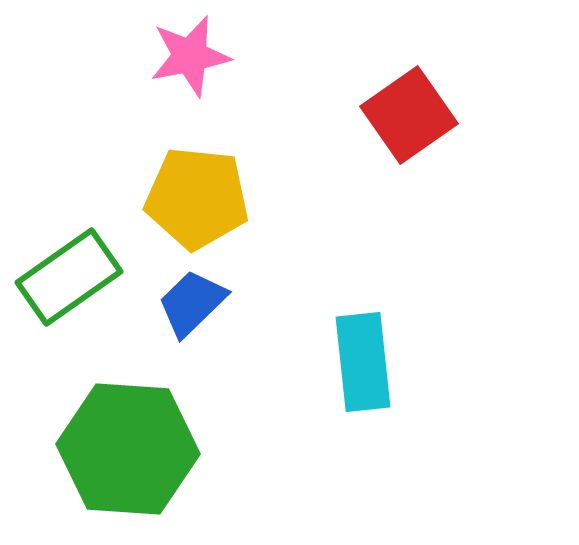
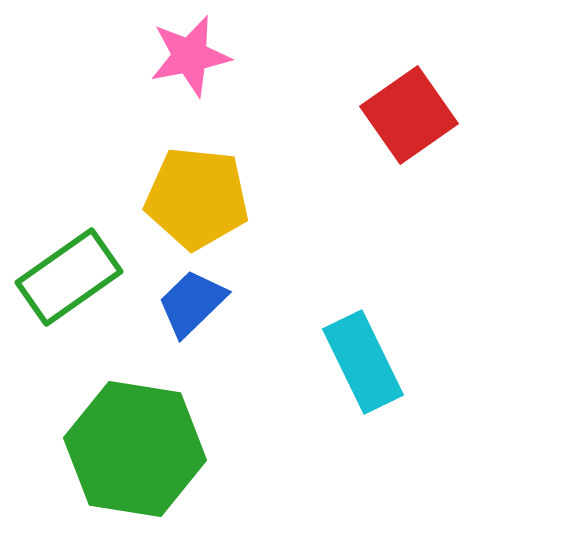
cyan rectangle: rotated 20 degrees counterclockwise
green hexagon: moved 7 px right; rotated 5 degrees clockwise
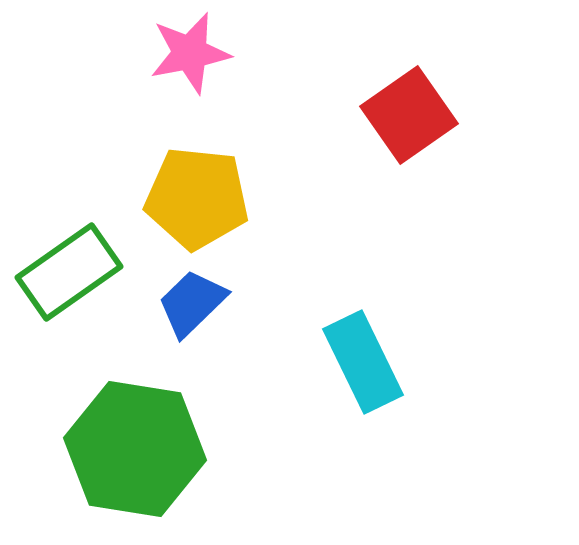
pink star: moved 3 px up
green rectangle: moved 5 px up
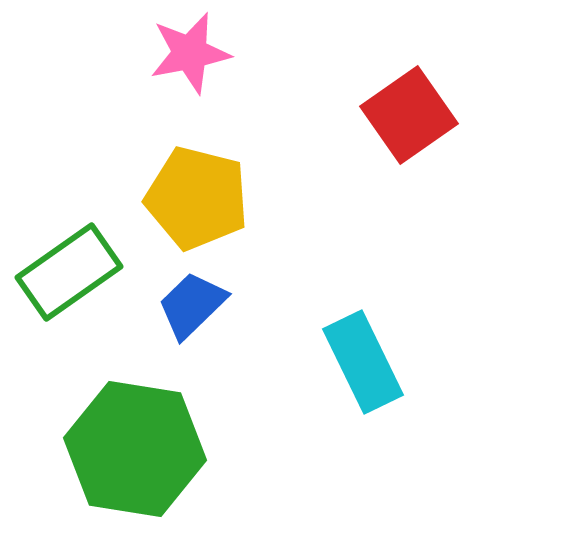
yellow pentagon: rotated 8 degrees clockwise
blue trapezoid: moved 2 px down
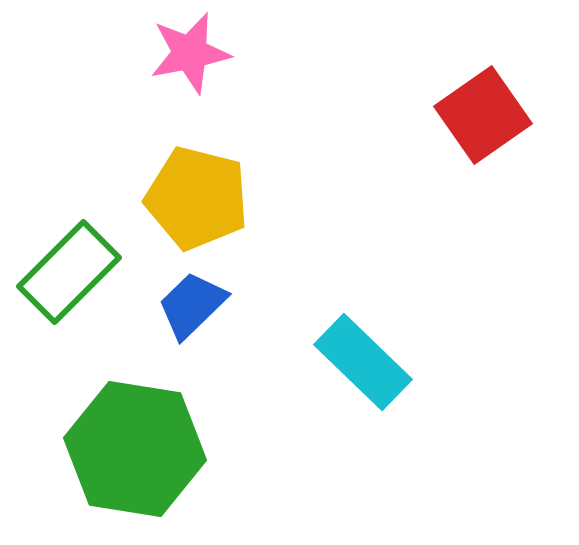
red square: moved 74 px right
green rectangle: rotated 10 degrees counterclockwise
cyan rectangle: rotated 20 degrees counterclockwise
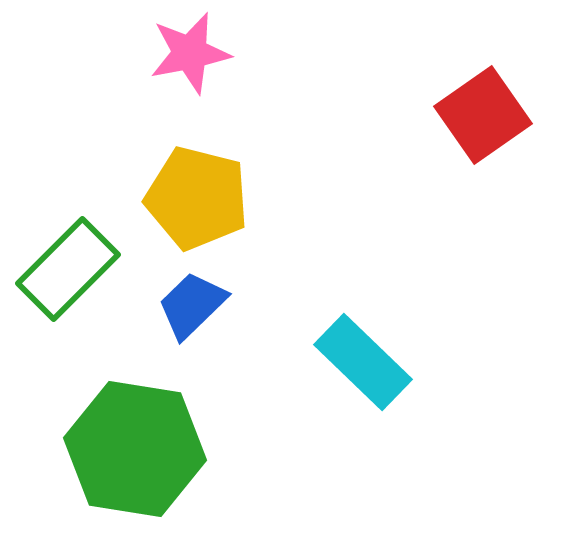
green rectangle: moved 1 px left, 3 px up
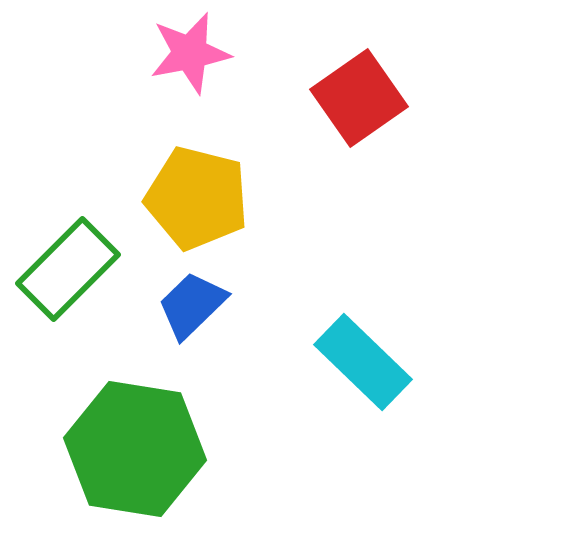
red square: moved 124 px left, 17 px up
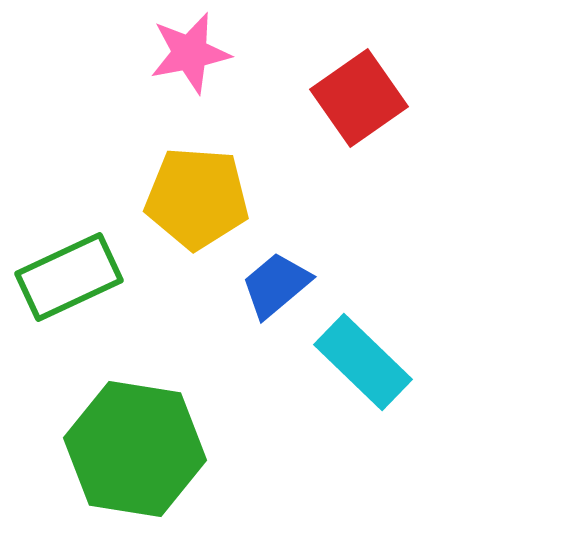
yellow pentagon: rotated 10 degrees counterclockwise
green rectangle: moved 1 px right, 8 px down; rotated 20 degrees clockwise
blue trapezoid: moved 84 px right, 20 px up; rotated 4 degrees clockwise
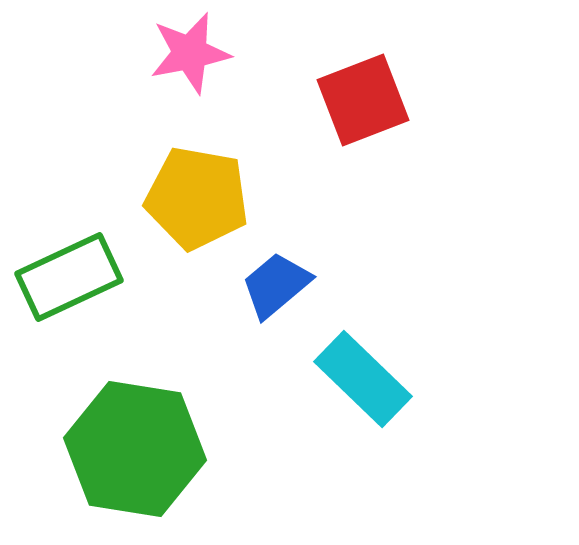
red square: moved 4 px right, 2 px down; rotated 14 degrees clockwise
yellow pentagon: rotated 6 degrees clockwise
cyan rectangle: moved 17 px down
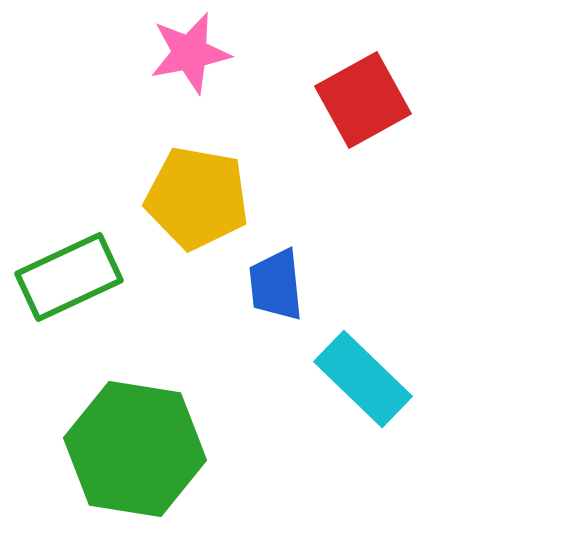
red square: rotated 8 degrees counterclockwise
blue trapezoid: rotated 56 degrees counterclockwise
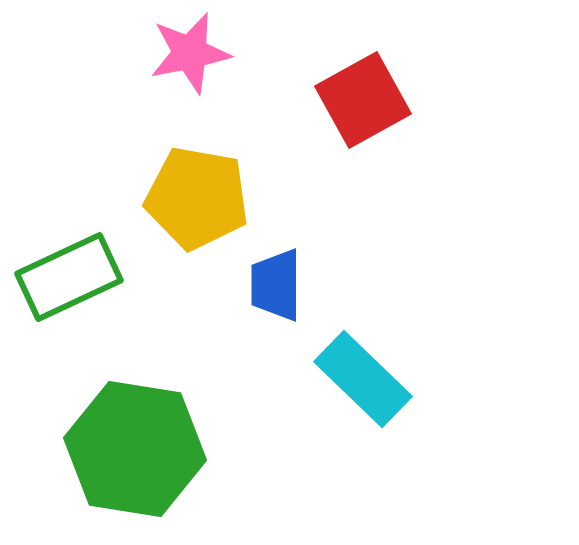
blue trapezoid: rotated 6 degrees clockwise
